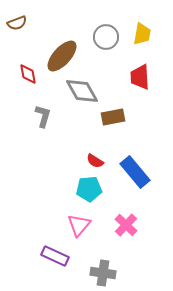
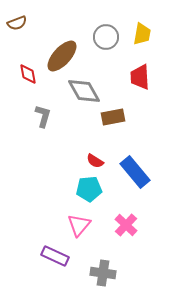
gray diamond: moved 2 px right
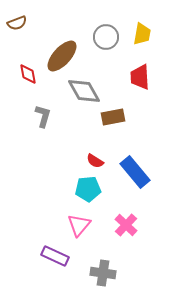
cyan pentagon: moved 1 px left
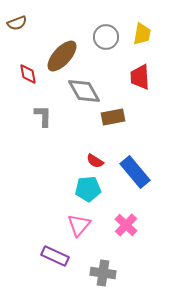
gray L-shape: rotated 15 degrees counterclockwise
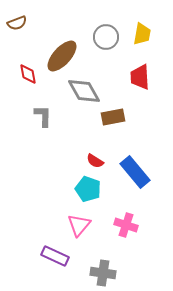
cyan pentagon: rotated 25 degrees clockwise
pink cross: rotated 25 degrees counterclockwise
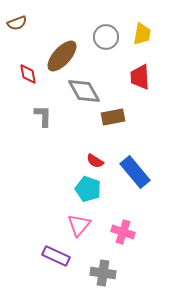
pink cross: moved 3 px left, 7 px down
purple rectangle: moved 1 px right
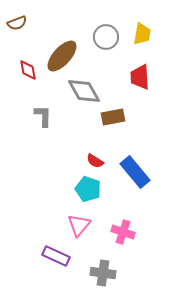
red diamond: moved 4 px up
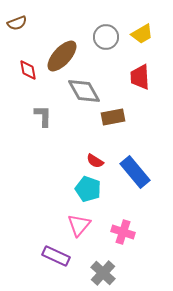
yellow trapezoid: rotated 50 degrees clockwise
gray cross: rotated 35 degrees clockwise
